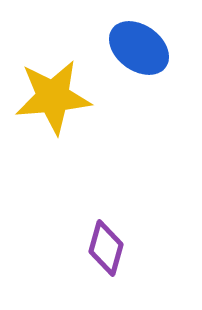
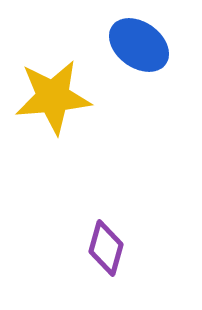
blue ellipse: moved 3 px up
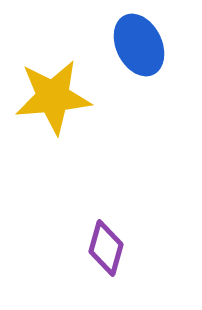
blue ellipse: rotated 28 degrees clockwise
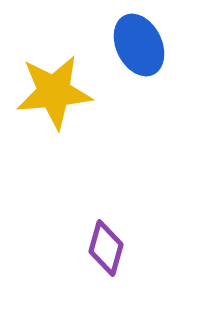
yellow star: moved 1 px right, 5 px up
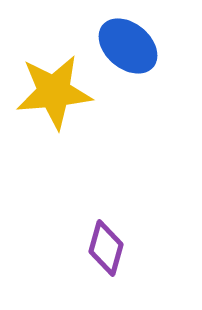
blue ellipse: moved 11 px left, 1 px down; rotated 24 degrees counterclockwise
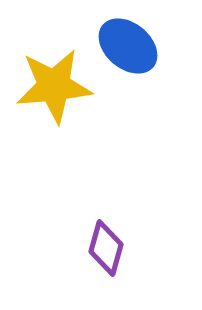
yellow star: moved 6 px up
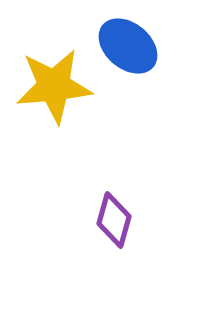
purple diamond: moved 8 px right, 28 px up
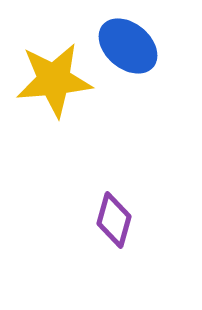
yellow star: moved 6 px up
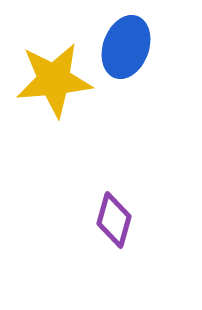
blue ellipse: moved 2 px left, 1 px down; rotated 70 degrees clockwise
